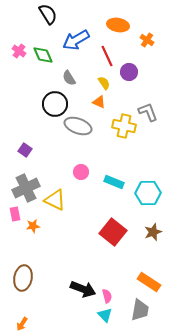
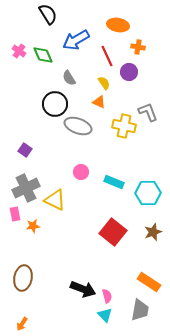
orange cross: moved 9 px left, 7 px down; rotated 24 degrees counterclockwise
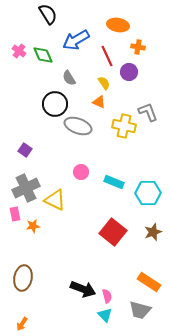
gray trapezoid: rotated 95 degrees clockwise
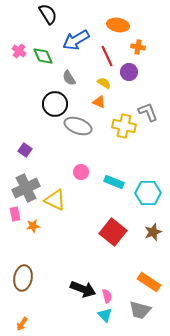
green diamond: moved 1 px down
yellow semicircle: rotated 24 degrees counterclockwise
